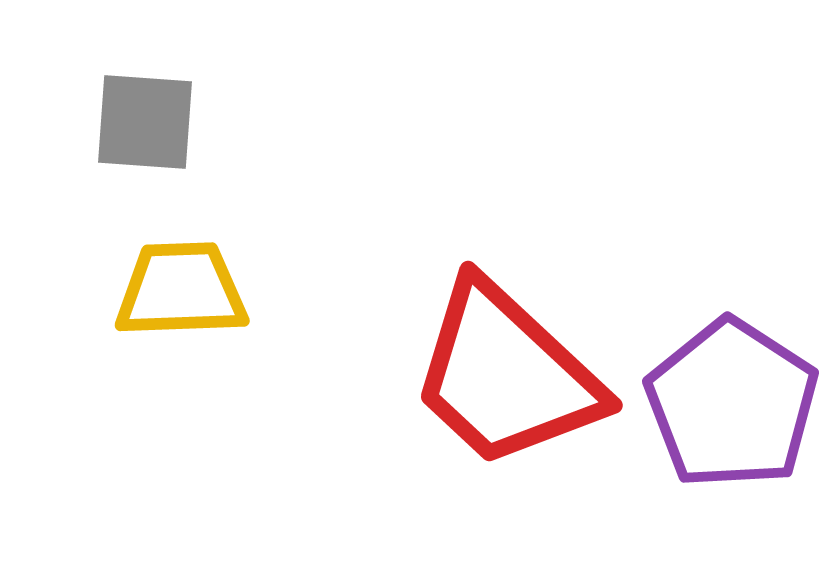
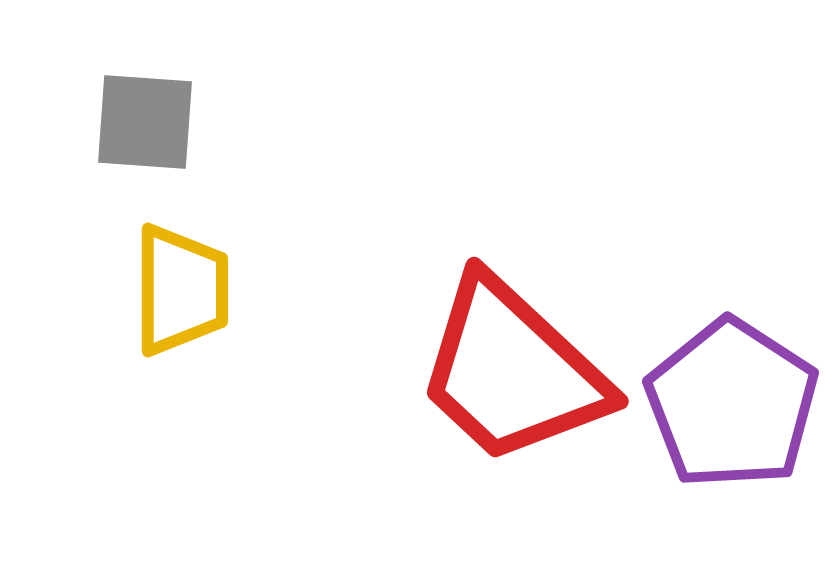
yellow trapezoid: rotated 92 degrees clockwise
red trapezoid: moved 6 px right, 4 px up
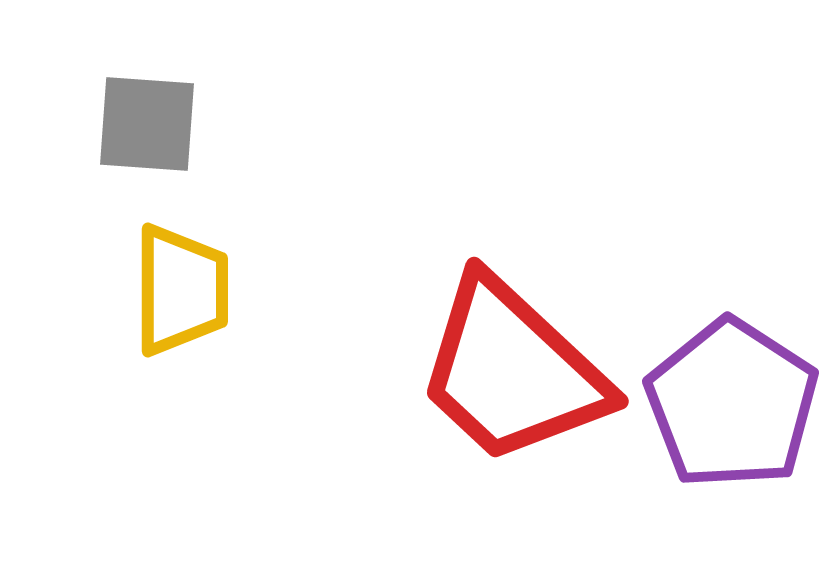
gray square: moved 2 px right, 2 px down
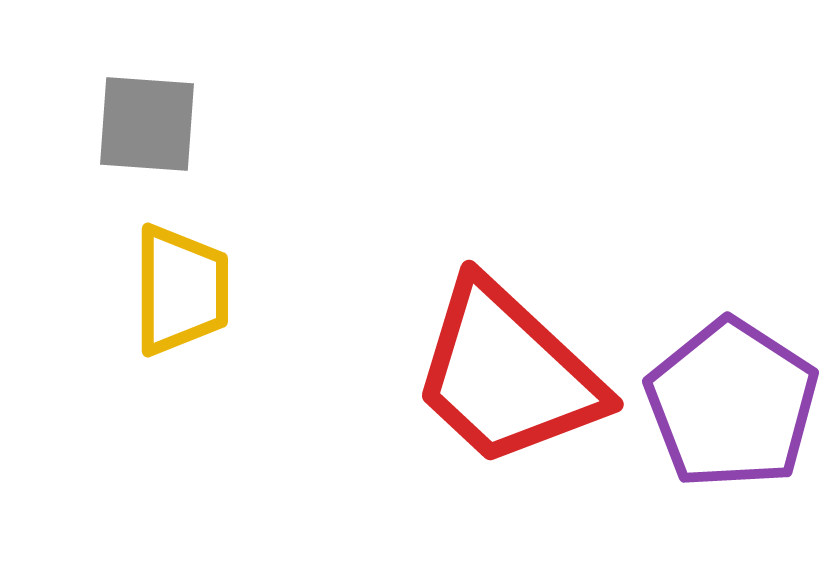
red trapezoid: moved 5 px left, 3 px down
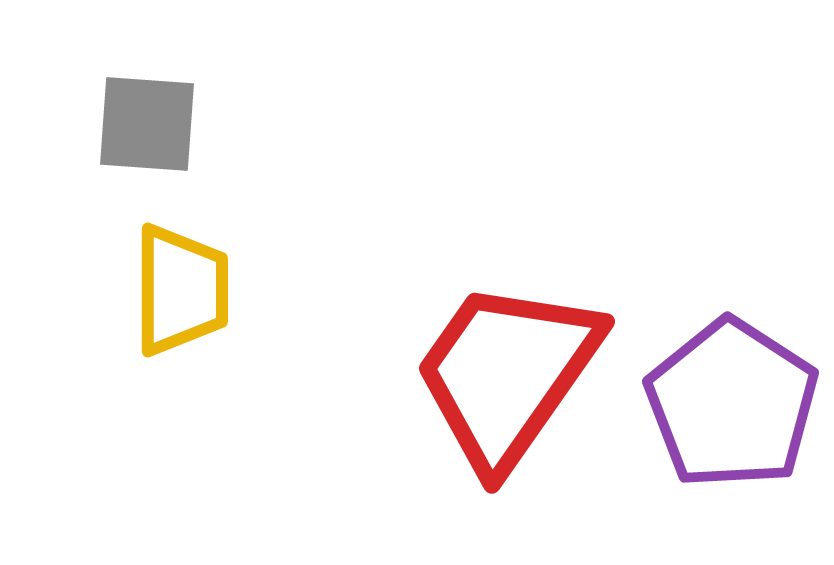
red trapezoid: rotated 82 degrees clockwise
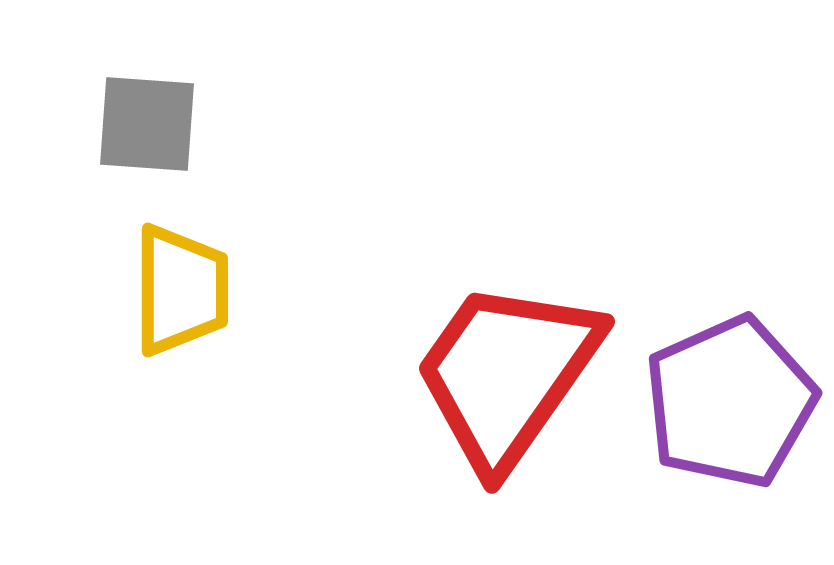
purple pentagon: moved 2 px left, 2 px up; rotated 15 degrees clockwise
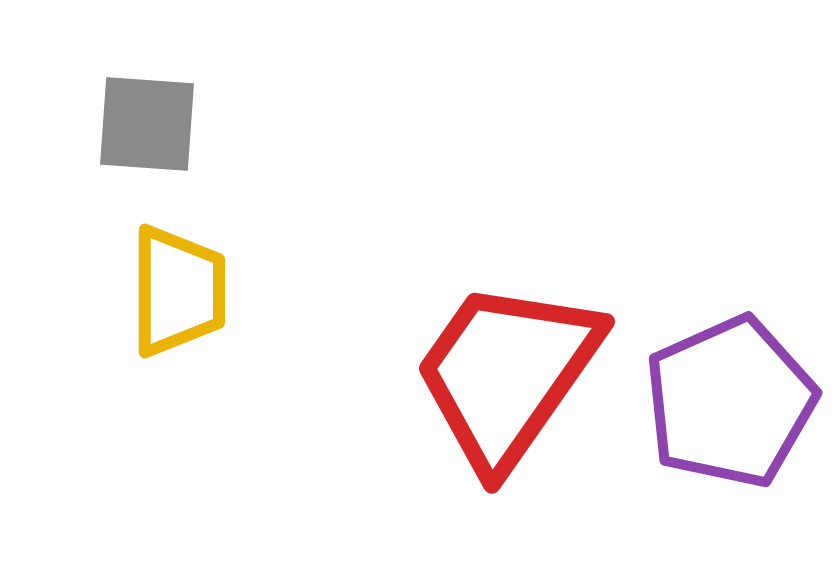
yellow trapezoid: moved 3 px left, 1 px down
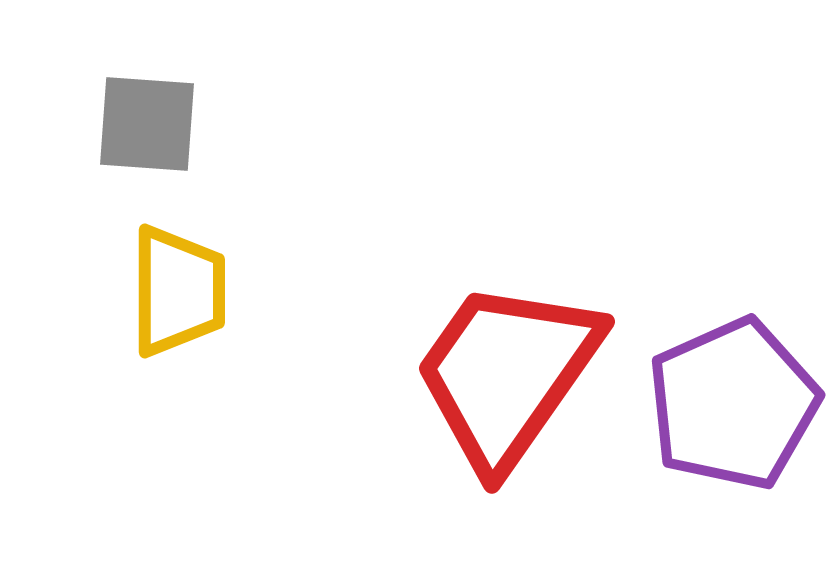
purple pentagon: moved 3 px right, 2 px down
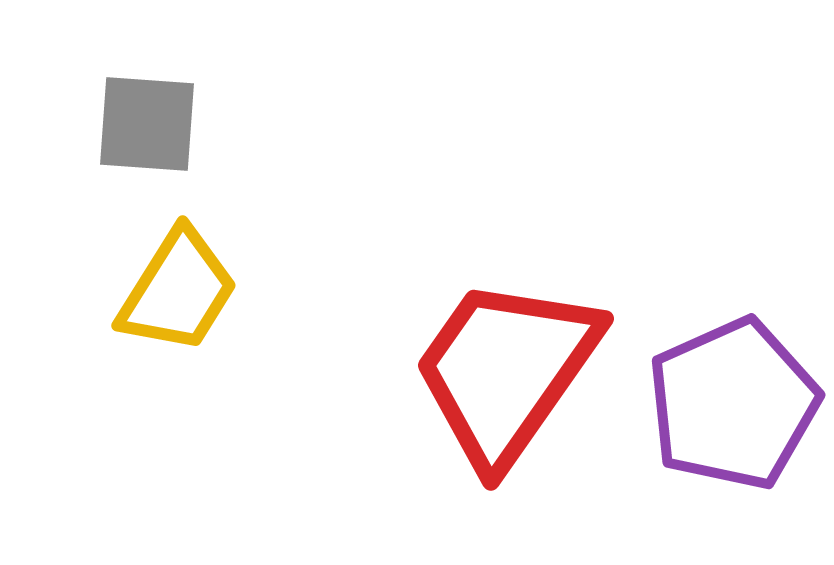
yellow trapezoid: rotated 32 degrees clockwise
red trapezoid: moved 1 px left, 3 px up
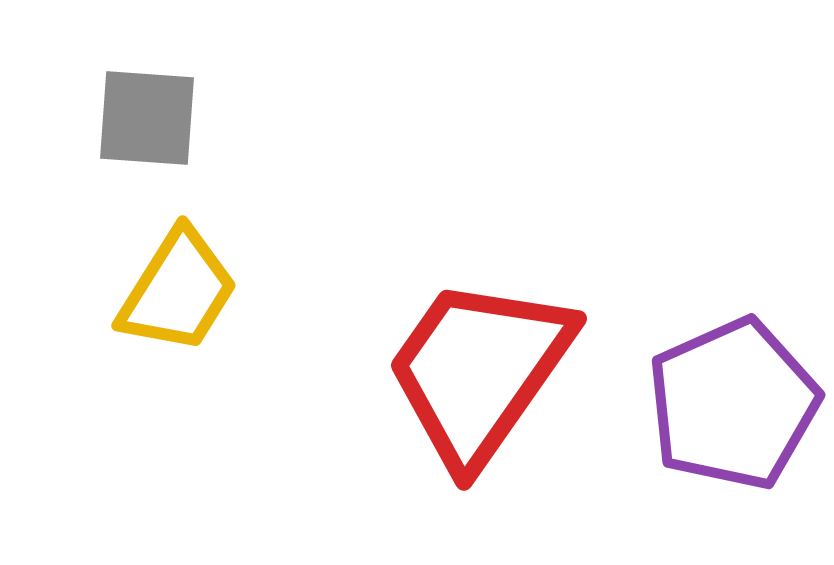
gray square: moved 6 px up
red trapezoid: moved 27 px left
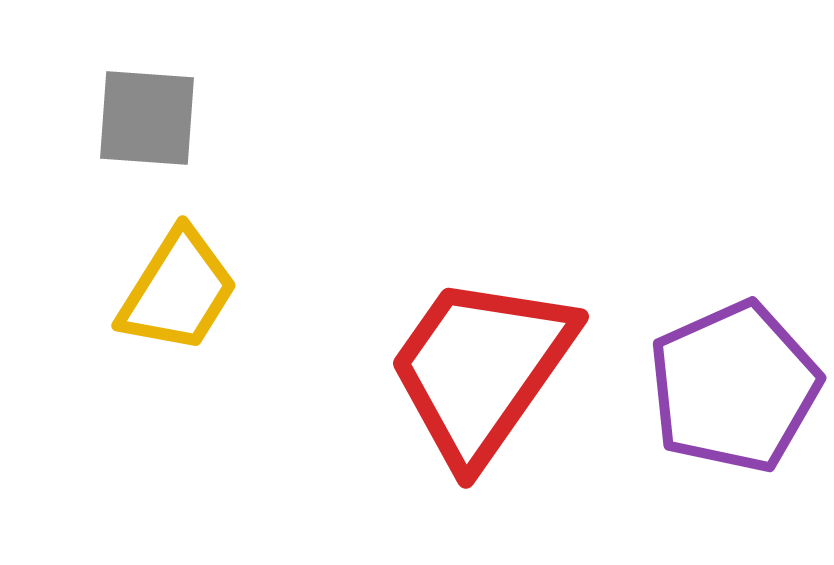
red trapezoid: moved 2 px right, 2 px up
purple pentagon: moved 1 px right, 17 px up
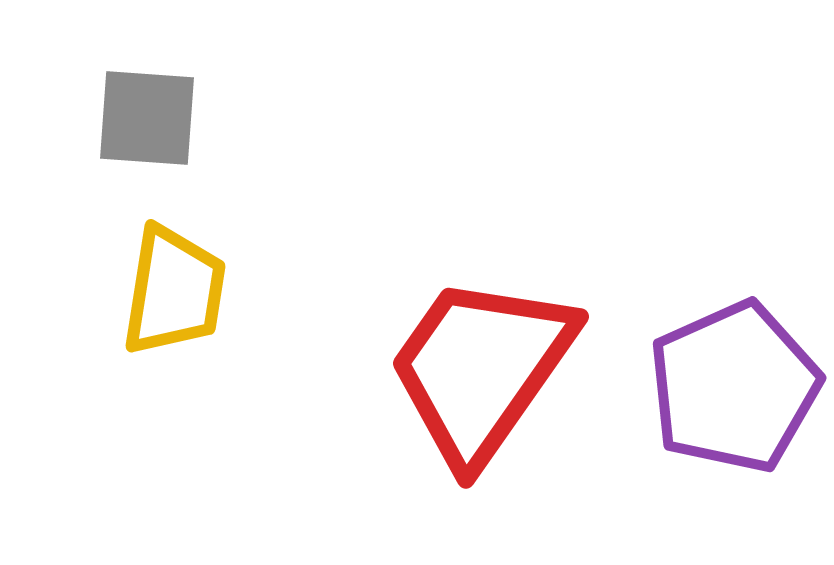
yellow trapezoid: moved 4 px left; rotated 23 degrees counterclockwise
